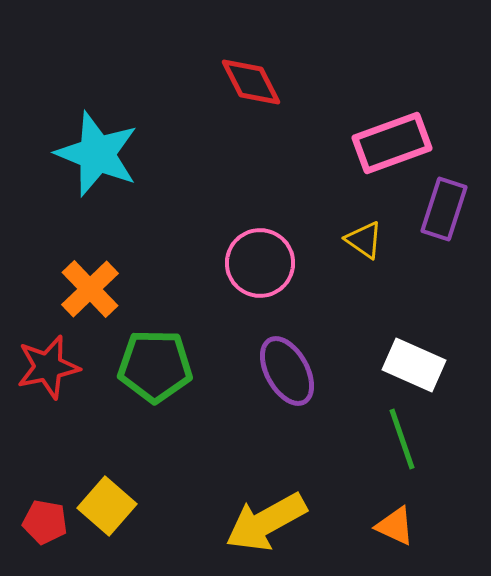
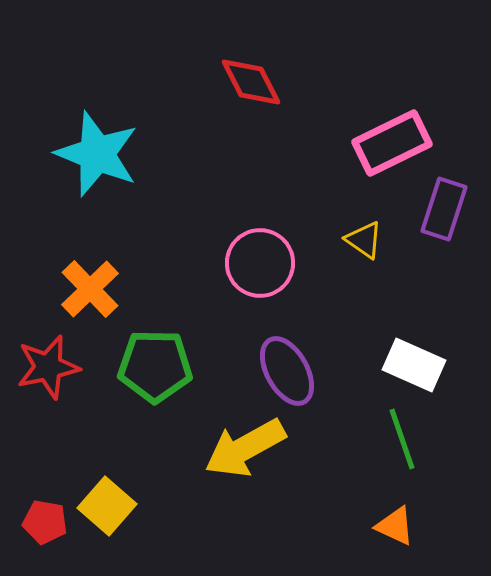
pink rectangle: rotated 6 degrees counterclockwise
yellow arrow: moved 21 px left, 74 px up
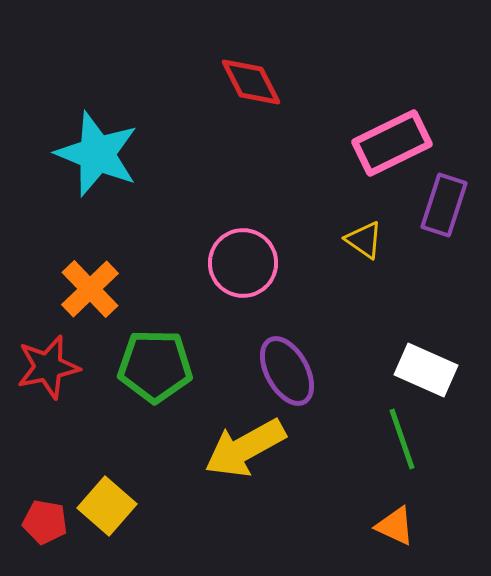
purple rectangle: moved 4 px up
pink circle: moved 17 px left
white rectangle: moved 12 px right, 5 px down
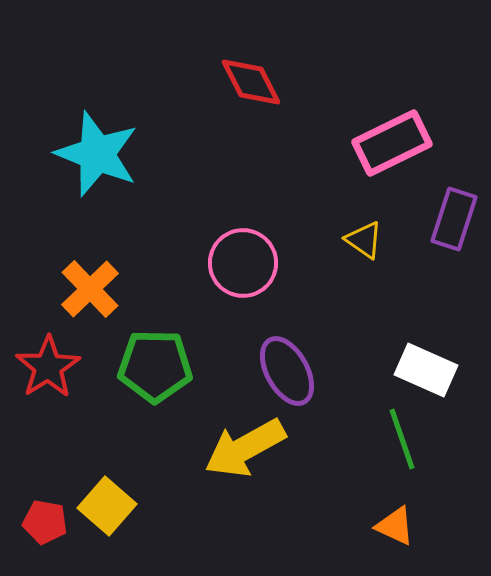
purple rectangle: moved 10 px right, 14 px down
red star: rotated 20 degrees counterclockwise
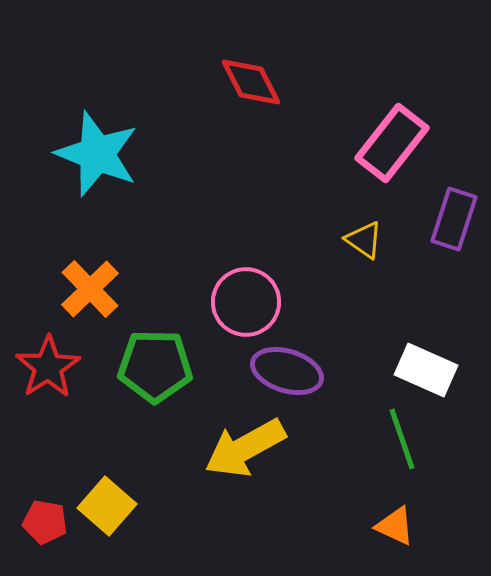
pink rectangle: rotated 26 degrees counterclockwise
pink circle: moved 3 px right, 39 px down
purple ellipse: rotated 44 degrees counterclockwise
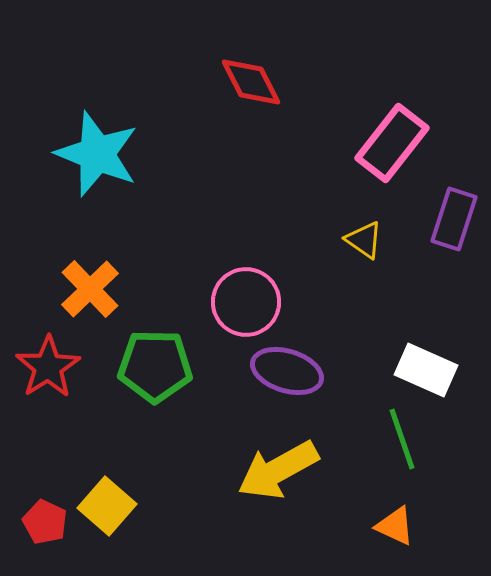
yellow arrow: moved 33 px right, 22 px down
red pentagon: rotated 15 degrees clockwise
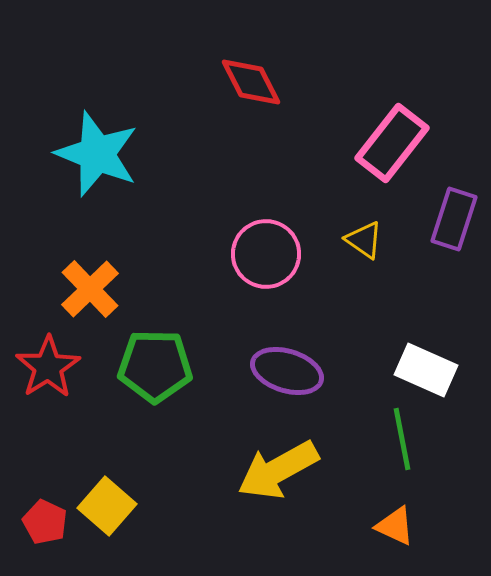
pink circle: moved 20 px right, 48 px up
green line: rotated 8 degrees clockwise
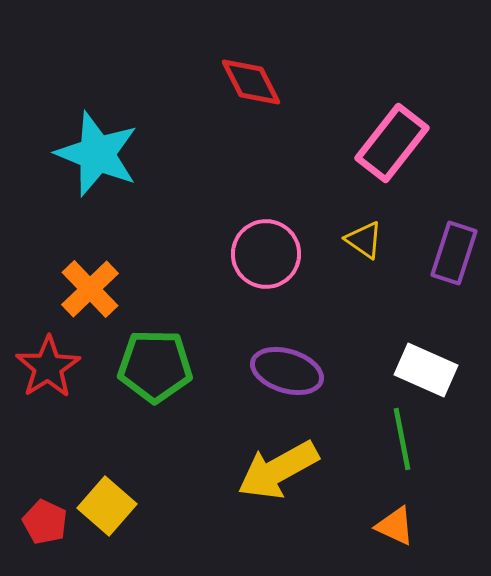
purple rectangle: moved 34 px down
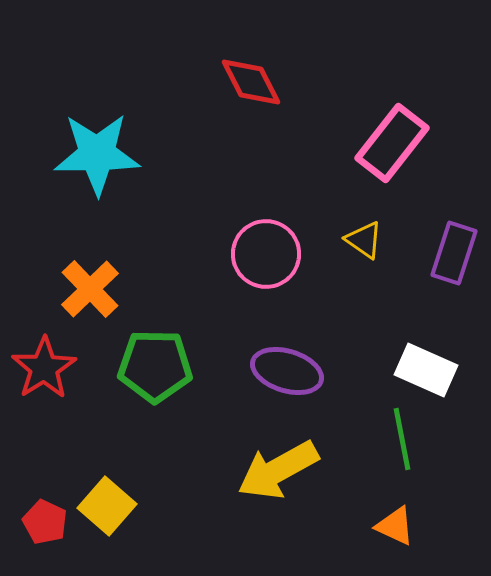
cyan star: rotated 22 degrees counterclockwise
red star: moved 4 px left, 1 px down
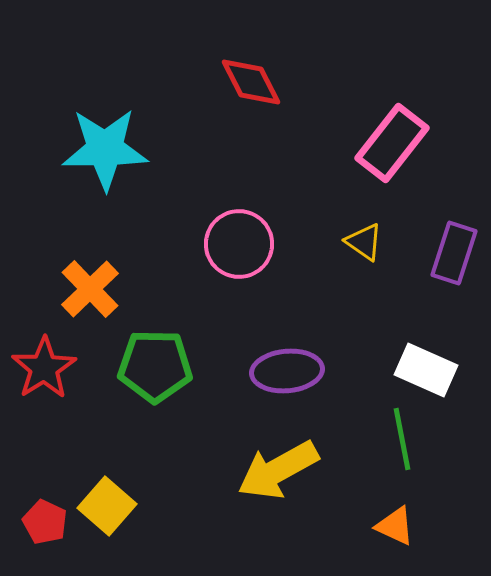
cyan star: moved 8 px right, 5 px up
yellow triangle: moved 2 px down
pink circle: moved 27 px left, 10 px up
purple ellipse: rotated 22 degrees counterclockwise
